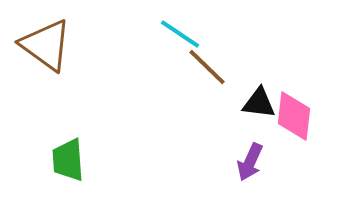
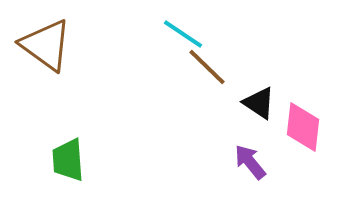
cyan line: moved 3 px right
black triangle: rotated 27 degrees clockwise
pink diamond: moved 9 px right, 11 px down
purple arrow: rotated 117 degrees clockwise
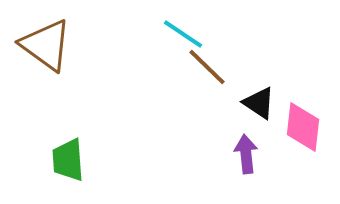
purple arrow: moved 4 px left, 8 px up; rotated 33 degrees clockwise
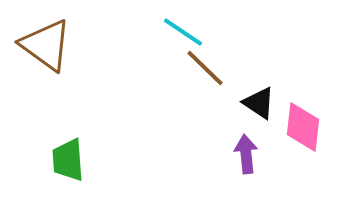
cyan line: moved 2 px up
brown line: moved 2 px left, 1 px down
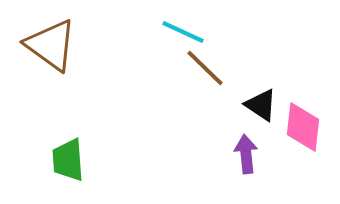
cyan line: rotated 9 degrees counterclockwise
brown triangle: moved 5 px right
black triangle: moved 2 px right, 2 px down
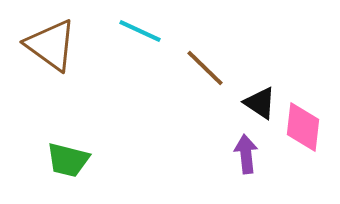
cyan line: moved 43 px left, 1 px up
black triangle: moved 1 px left, 2 px up
green trapezoid: rotated 72 degrees counterclockwise
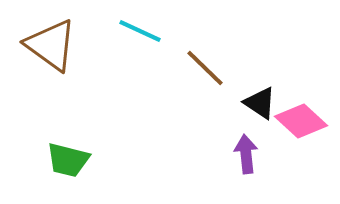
pink diamond: moved 2 px left, 6 px up; rotated 54 degrees counterclockwise
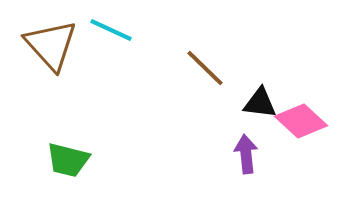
cyan line: moved 29 px left, 1 px up
brown triangle: rotated 12 degrees clockwise
black triangle: rotated 27 degrees counterclockwise
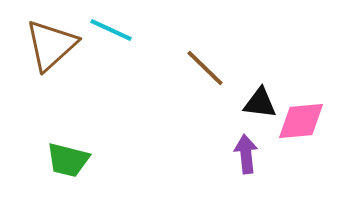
brown triangle: rotated 30 degrees clockwise
pink diamond: rotated 48 degrees counterclockwise
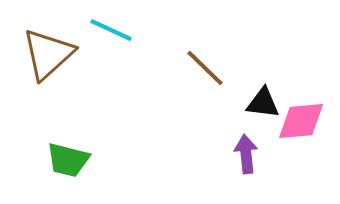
brown triangle: moved 3 px left, 9 px down
black triangle: moved 3 px right
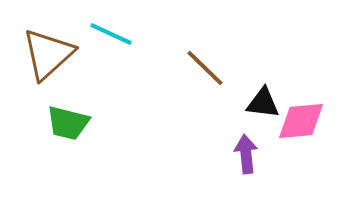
cyan line: moved 4 px down
green trapezoid: moved 37 px up
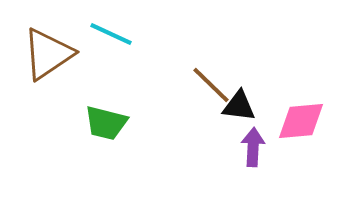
brown triangle: rotated 8 degrees clockwise
brown line: moved 6 px right, 17 px down
black triangle: moved 24 px left, 3 px down
green trapezoid: moved 38 px right
purple arrow: moved 7 px right, 7 px up; rotated 9 degrees clockwise
